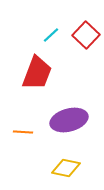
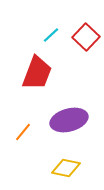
red square: moved 2 px down
orange line: rotated 54 degrees counterclockwise
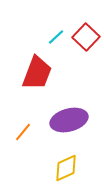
cyan line: moved 5 px right, 2 px down
yellow diamond: rotated 36 degrees counterclockwise
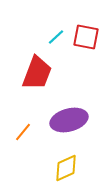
red square: rotated 32 degrees counterclockwise
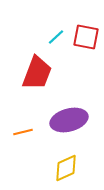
orange line: rotated 36 degrees clockwise
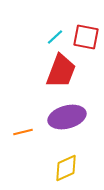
cyan line: moved 1 px left
red trapezoid: moved 24 px right, 2 px up
purple ellipse: moved 2 px left, 3 px up
